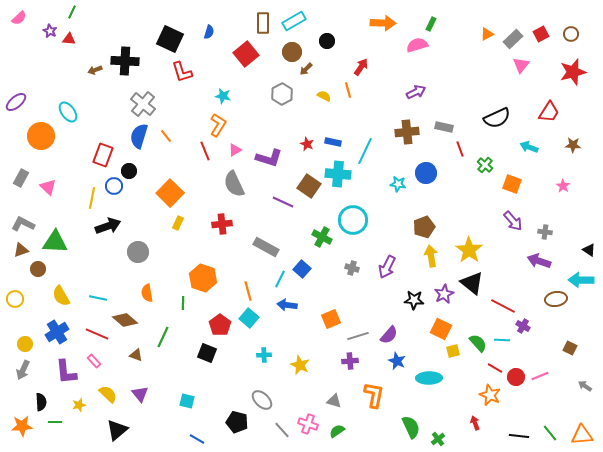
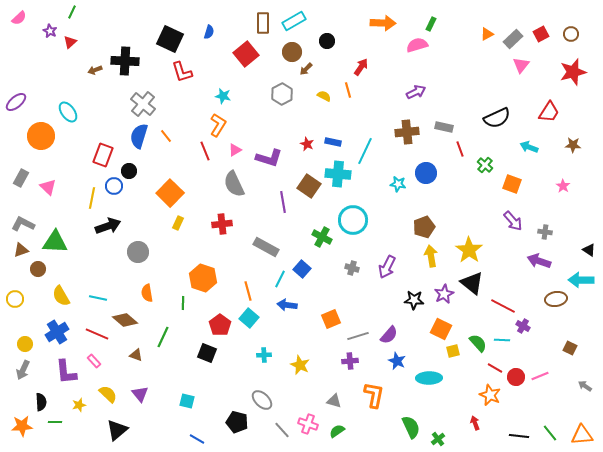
red triangle at (69, 39): moved 1 px right, 3 px down; rotated 48 degrees counterclockwise
purple line at (283, 202): rotated 55 degrees clockwise
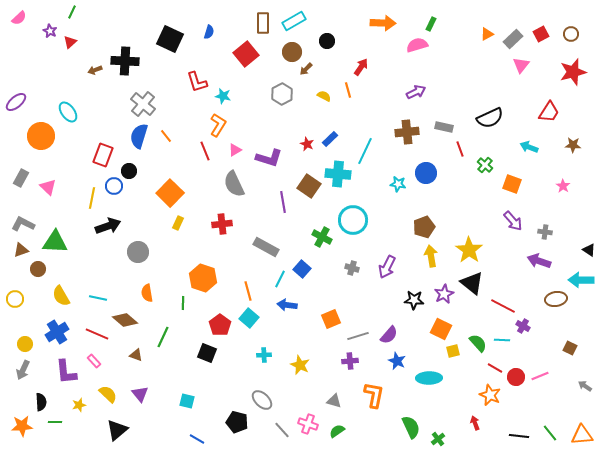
red L-shape at (182, 72): moved 15 px right, 10 px down
black semicircle at (497, 118): moved 7 px left
blue rectangle at (333, 142): moved 3 px left, 3 px up; rotated 56 degrees counterclockwise
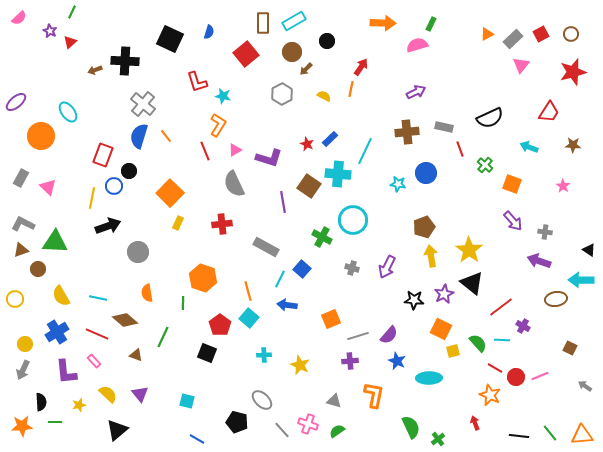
orange line at (348, 90): moved 3 px right, 1 px up; rotated 28 degrees clockwise
red line at (503, 306): moved 2 px left, 1 px down; rotated 65 degrees counterclockwise
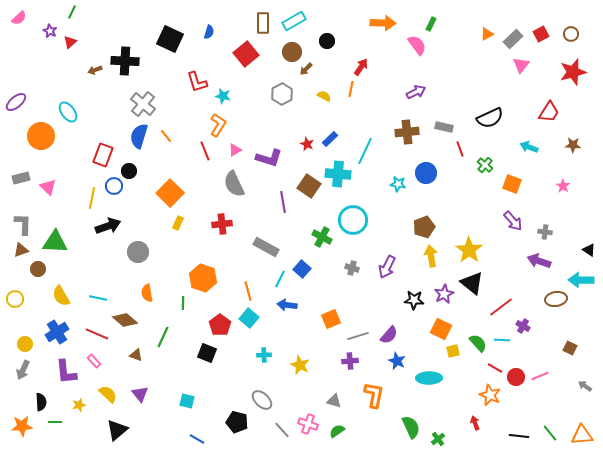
pink semicircle at (417, 45): rotated 70 degrees clockwise
gray rectangle at (21, 178): rotated 48 degrees clockwise
gray L-shape at (23, 224): rotated 65 degrees clockwise
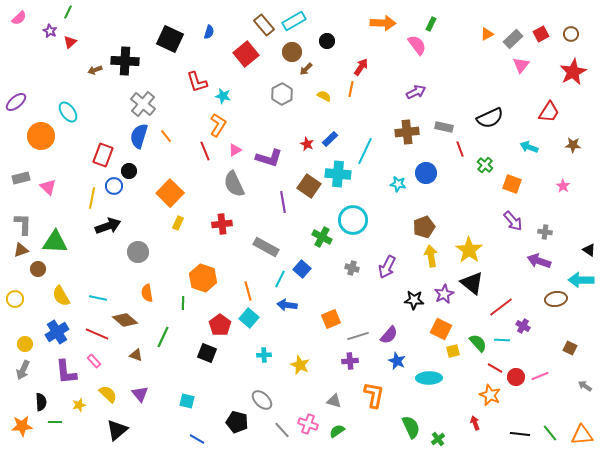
green line at (72, 12): moved 4 px left
brown rectangle at (263, 23): moved 1 px right, 2 px down; rotated 40 degrees counterclockwise
red star at (573, 72): rotated 12 degrees counterclockwise
black line at (519, 436): moved 1 px right, 2 px up
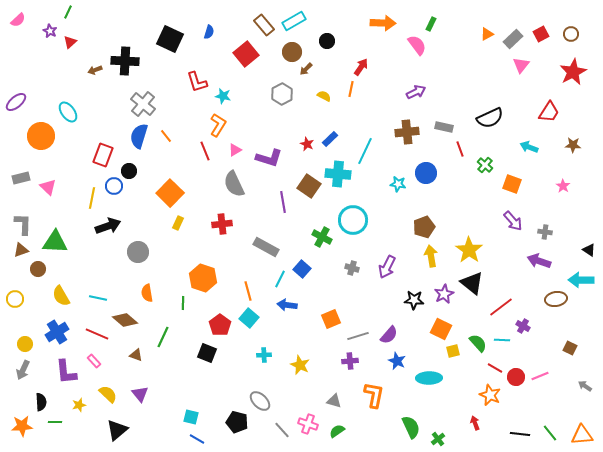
pink semicircle at (19, 18): moved 1 px left, 2 px down
gray ellipse at (262, 400): moved 2 px left, 1 px down
cyan square at (187, 401): moved 4 px right, 16 px down
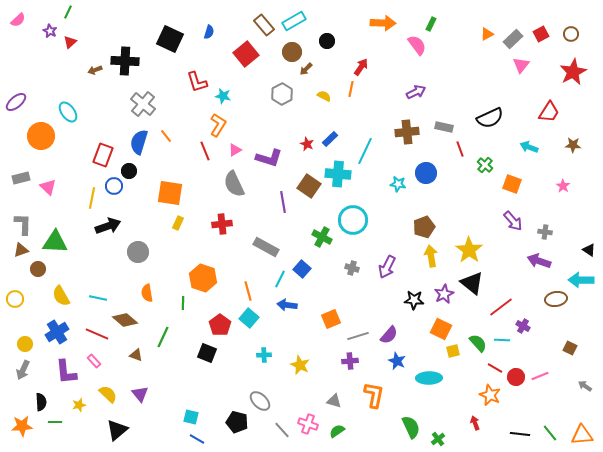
blue semicircle at (139, 136): moved 6 px down
orange square at (170, 193): rotated 36 degrees counterclockwise
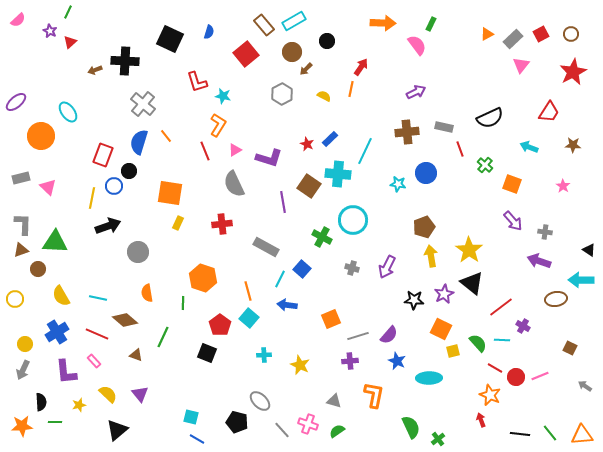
red arrow at (475, 423): moved 6 px right, 3 px up
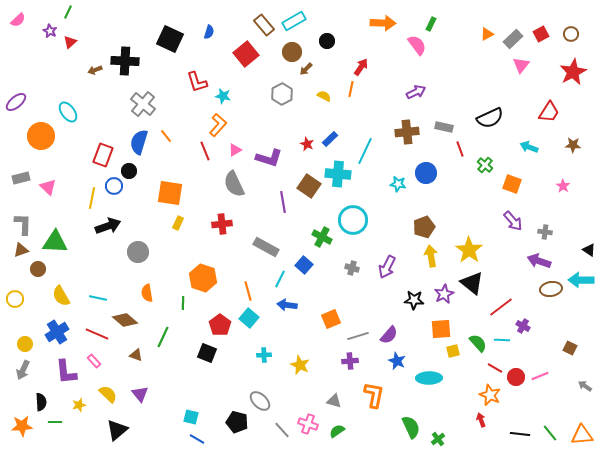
orange L-shape at (218, 125): rotated 10 degrees clockwise
blue square at (302, 269): moved 2 px right, 4 px up
brown ellipse at (556, 299): moved 5 px left, 10 px up
orange square at (441, 329): rotated 30 degrees counterclockwise
